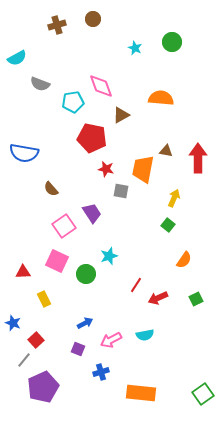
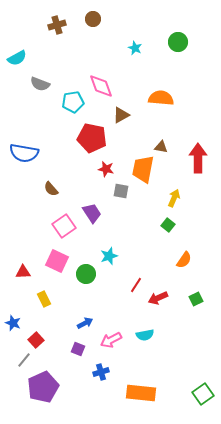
green circle at (172, 42): moved 6 px right
brown triangle at (166, 151): moved 5 px left, 4 px up
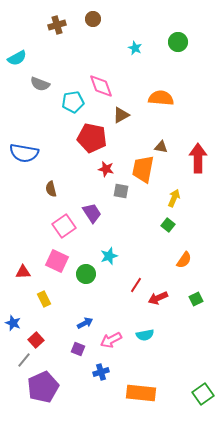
brown semicircle at (51, 189): rotated 28 degrees clockwise
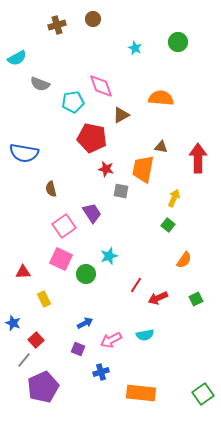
pink square at (57, 261): moved 4 px right, 2 px up
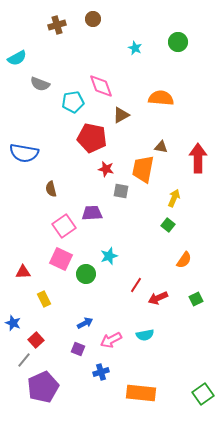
purple trapezoid at (92, 213): rotated 60 degrees counterclockwise
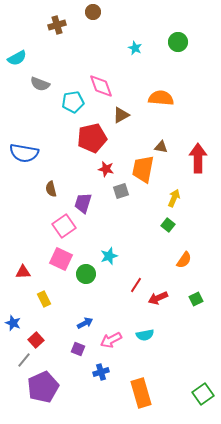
brown circle at (93, 19): moved 7 px up
red pentagon at (92, 138): rotated 24 degrees counterclockwise
gray square at (121, 191): rotated 28 degrees counterclockwise
purple trapezoid at (92, 213): moved 9 px left, 10 px up; rotated 70 degrees counterclockwise
orange rectangle at (141, 393): rotated 68 degrees clockwise
